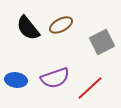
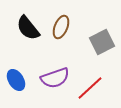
brown ellipse: moved 2 px down; rotated 40 degrees counterclockwise
blue ellipse: rotated 50 degrees clockwise
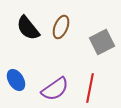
purple semicircle: moved 11 px down; rotated 16 degrees counterclockwise
red line: rotated 36 degrees counterclockwise
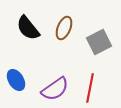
brown ellipse: moved 3 px right, 1 px down
gray square: moved 3 px left
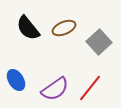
brown ellipse: rotated 45 degrees clockwise
gray square: rotated 15 degrees counterclockwise
red line: rotated 28 degrees clockwise
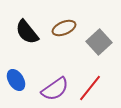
black semicircle: moved 1 px left, 4 px down
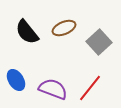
purple semicircle: moved 2 px left; rotated 124 degrees counterclockwise
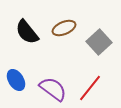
purple semicircle: rotated 16 degrees clockwise
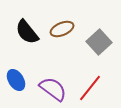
brown ellipse: moved 2 px left, 1 px down
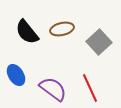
brown ellipse: rotated 10 degrees clockwise
blue ellipse: moved 5 px up
red line: rotated 64 degrees counterclockwise
